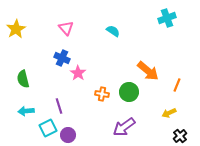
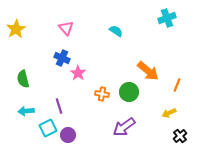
cyan semicircle: moved 3 px right
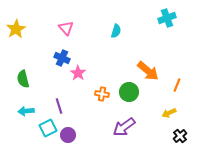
cyan semicircle: rotated 72 degrees clockwise
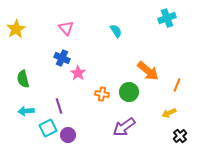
cyan semicircle: rotated 48 degrees counterclockwise
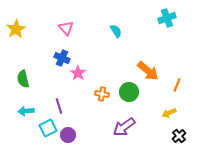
black cross: moved 1 px left
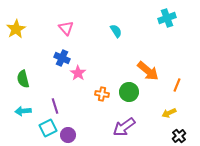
purple line: moved 4 px left
cyan arrow: moved 3 px left
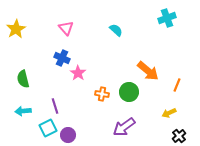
cyan semicircle: moved 1 px up; rotated 16 degrees counterclockwise
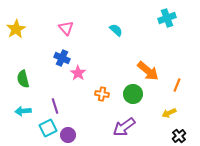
green circle: moved 4 px right, 2 px down
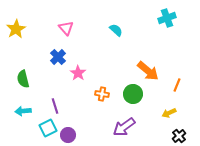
blue cross: moved 4 px left, 1 px up; rotated 21 degrees clockwise
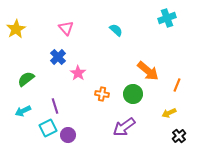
green semicircle: moved 3 px right; rotated 66 degrees clockwise
cyan arrow: rotated 21 degrees counterclockwise
